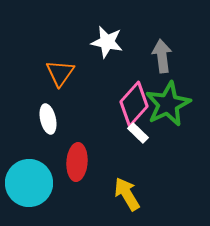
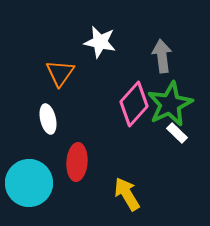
white star: moved 7 px left
green star: moved 2 px right
white rectangle: moved 39 px right
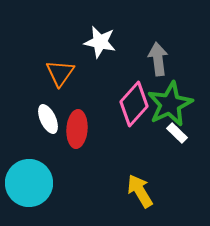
gray arrow: moved 4 px left, 3 px down
white ellipse: rotated 12 degrees counterclockwise
red ellipse: moved 33 px up
yellow arrow: moved 13 px right, 3 px up
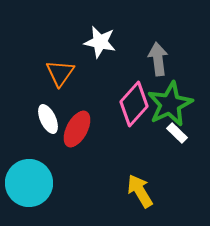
red ellipse: rotated 24 degrees clockwise
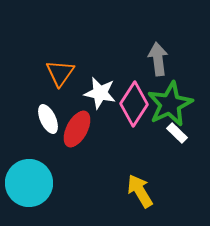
white star: moved 51 px down
pink diamond: rotated 9 degrees counterclockwise
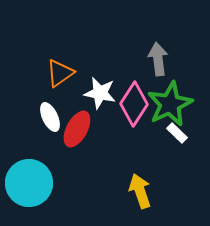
orange triangle: rotated 20 degrees clockwise
white ellipse: moved 2 px right, 2 px up
yellow arrow: rotated 12 degrees clockwise
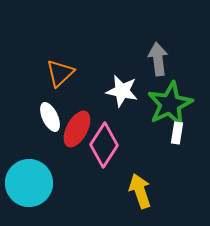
orange triangle: rotated 8 degrees counterclockwise
white star: moved 22 px right, 2 px up
pink diamond: moved 30 px left, 41 px down
white rectangle: rotated 55 degrees clockwise
